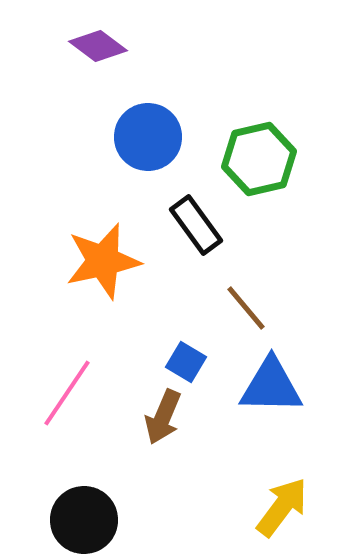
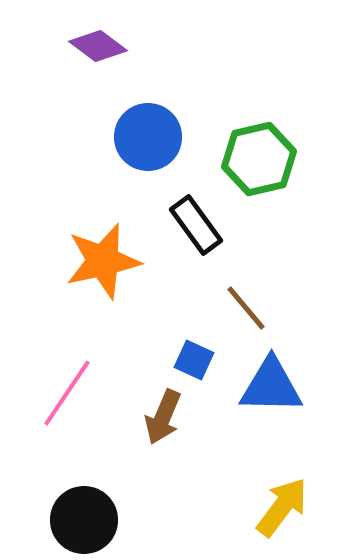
blue square: moved 8 px right, 2 px up; rotated 6 degrees counterclockwise
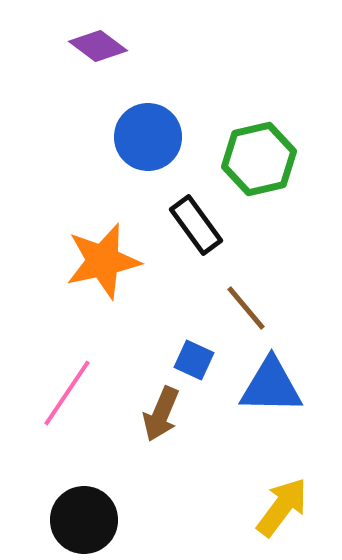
brown arrow: moved 2 px left, 3 px up
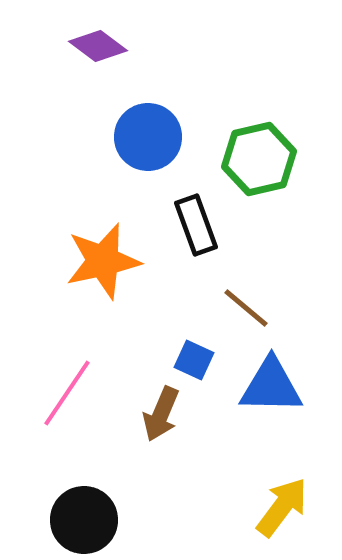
black rectangle: rotated 16 degrees clockwise
brown line: rotated 10 degrees counterclockwise
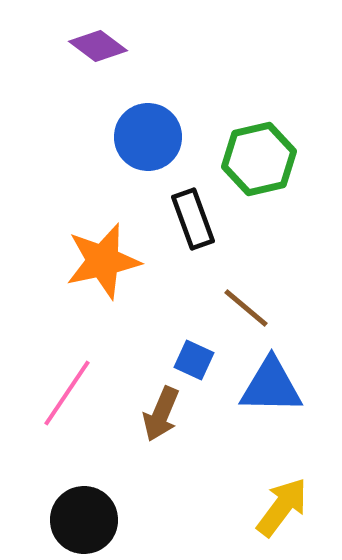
black rectangle: moved 3 px left, 6 px up
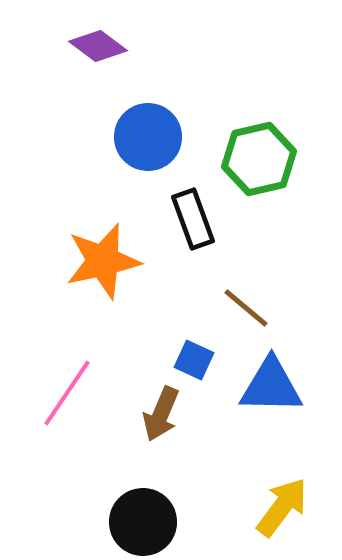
black circle: moved 59 px right, 2 px down
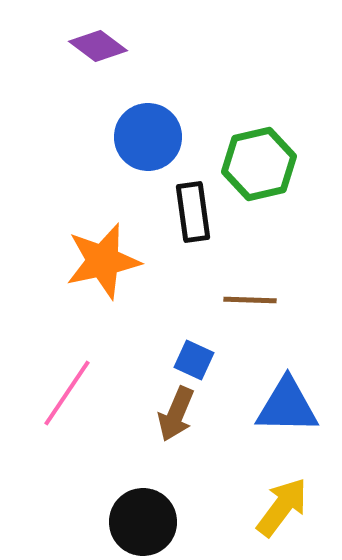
green hexagon: moved 5 px down
black rectangle: moved 7 px up; rotated 12 degrees clockwise
brown line: moved 4 px right, 8 px up; rotated 38 degrees counterclockwise
blue triangle: moved 16 px right, 20 px down
brown arrow: moved 15 px right
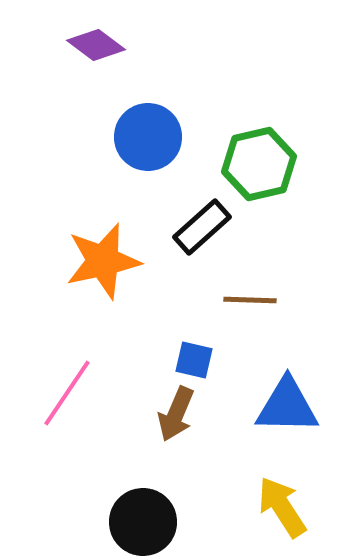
purple diamond: moved 2 px left, 1 px up
black rectangle: moved 9 px right, 15 px down; rotated 56 degrees clockwise
blue square: rotated 12 degrees counterclockwise
yellow arrow: rotated 70 degrees counterclockwise
